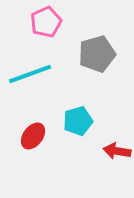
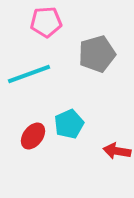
pink pentagon: rotated 20 degrees clockwise
cyan line: moved 1 px left
cyan pentagon: moved 9 px left, 3 px down; rotated 8 degrees counterclockwise
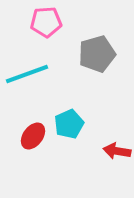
cyan line: moved 2 px left
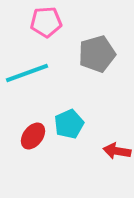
cyan line: moved 1 px up
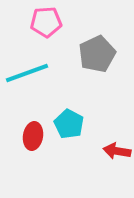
gray pentagon: rotated 9 degrees counterclockwise
cyan pentagon: rotated 20 degrees counterclockwise
red ellipse: rotated 28 degrees counterclockwise
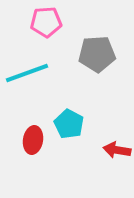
gray pentagon: rotated 21 degrees clockwise
red ellipse: moved 4 px down
red arrow: moved 1 px up
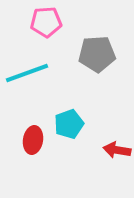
cyan pentagon: rotated 24 degrees clockwise
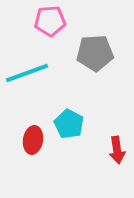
pink pentagon: moved 4 px right, 1 px up
gray pentagon: moved 2 px left, 1 px up
cyan pentagon: rotated 24 degrees counterclockwise
red arrow: rotated 108 degrees counterclockwise
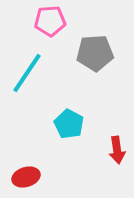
cyan line: rotated 36 degrees counterclockwise
red ellipse: moved 7 px left, 37 px down; rotated 64 degrees clockwise
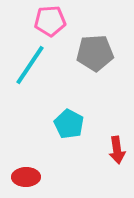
cyan line: moved 3 px right, 8 px up
red ellipse: rotated 16 degrees clockwise
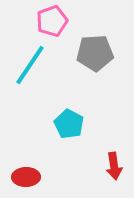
pink pentagon: moved 2 px right; rotated 16 degrees counterclockwise
red arrow: moved 3 px left, 16 px down
